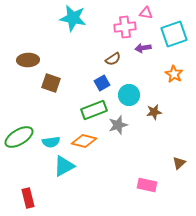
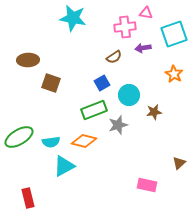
brown semicircle: moved 1 px right, 2 px up
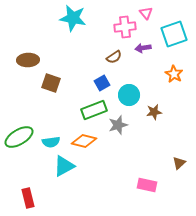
pink triangle: rotated 40 degrees clockwise
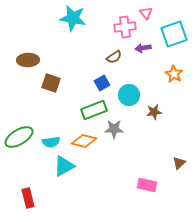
gray star: moved 4 px left, 4 px down; rotated 18 degrees clockwise
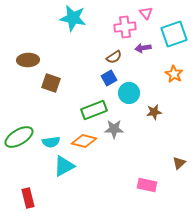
blue square: moved 7 px right, 5 px up
cyan circle: moved 2 px up
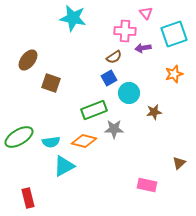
pink cross: moved 4 px down; rotated 10 degrees clockwise
brown ellipse: rotated 50 degrees counterclockwise
orange star: rotated 24 degrees clockwise
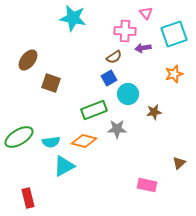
cyan circle: moved 1 px left, 1 px down
gray star: moved 3 px right
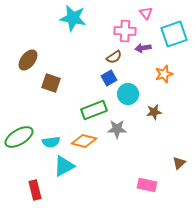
orange star: moved 10 px left
red rectangle: moved 7 px right, 8 px up
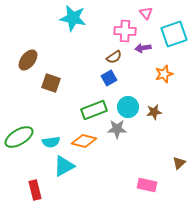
cyan circle: moved 13 px down
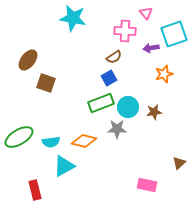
purple arrow: moved 8 px right
brown square: moved 5 px left
green rectangle: moved 7 px right, 7 px up
